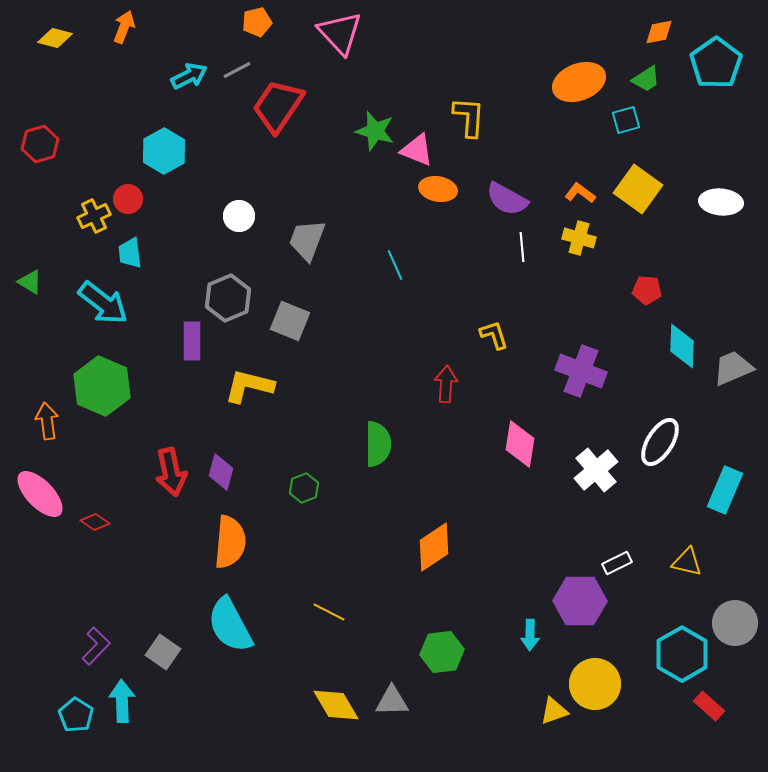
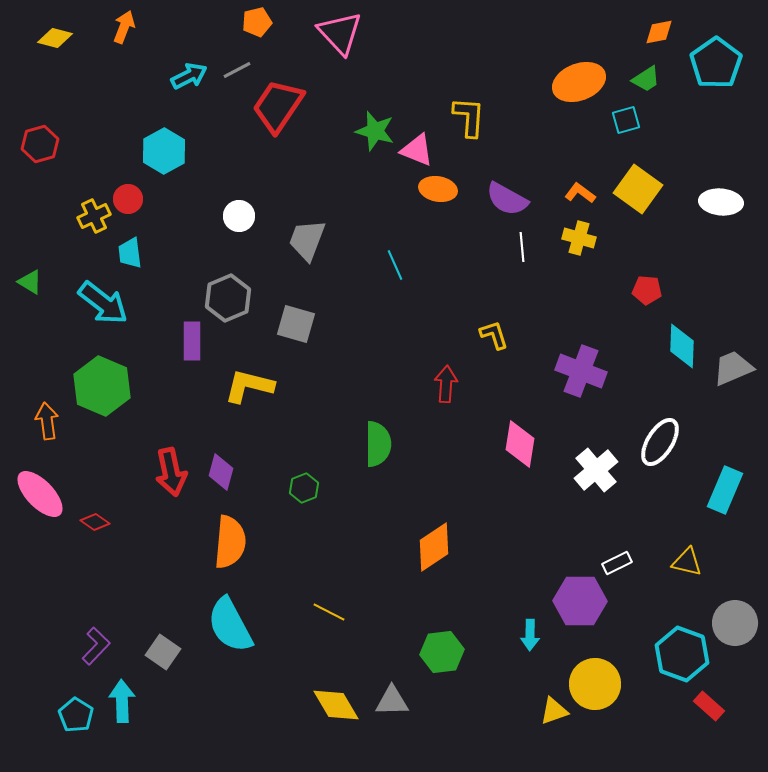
gray square at (290, 321): moved 6 px right, 3 px down; rotated 6 degrees counterclockwise
cyan hexagon at (682, 654): rotated 10 degrees counterclockwise
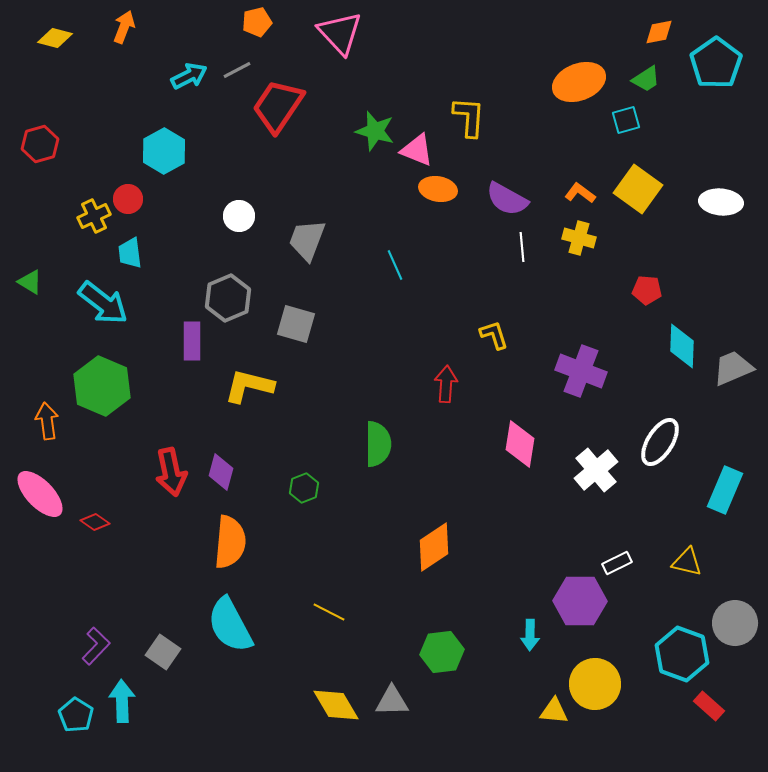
yellow triangle at (554, 711): rotated 24 degrees clockwise
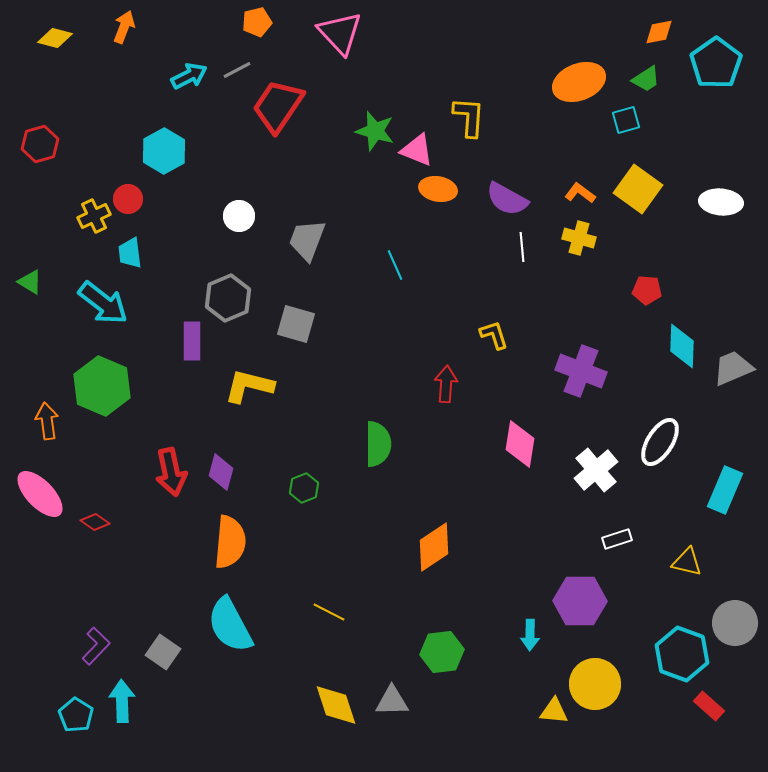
white rectangle at (617, 563): moved 24 px up; rotated 8 degrees clockwise
yellow diamond at (336, 705): rotated 12 degrees clockwise
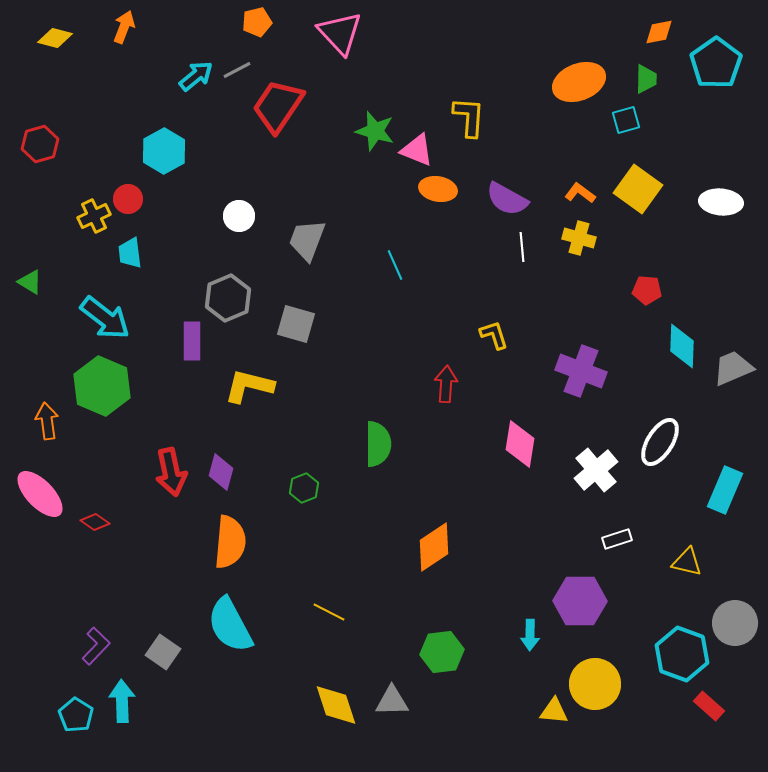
cyan arrow at (189, 76): moved 7 px right; rotated 12 degrees counterclockwise
green trapezoid at (646, 79): rotated 56 degrees counterclockwise
cyan arrow at (103, 303): moved 2 px right, 15 px down
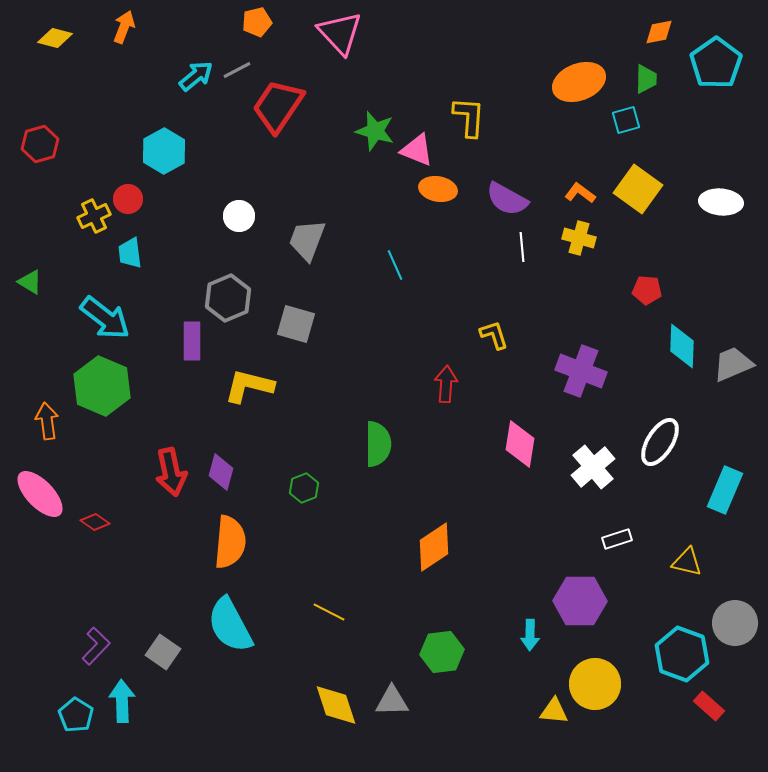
gray trapezoid at (733, 368): moved 4 px up
white cross at (596, 470): moved 3 px left, 3 px up
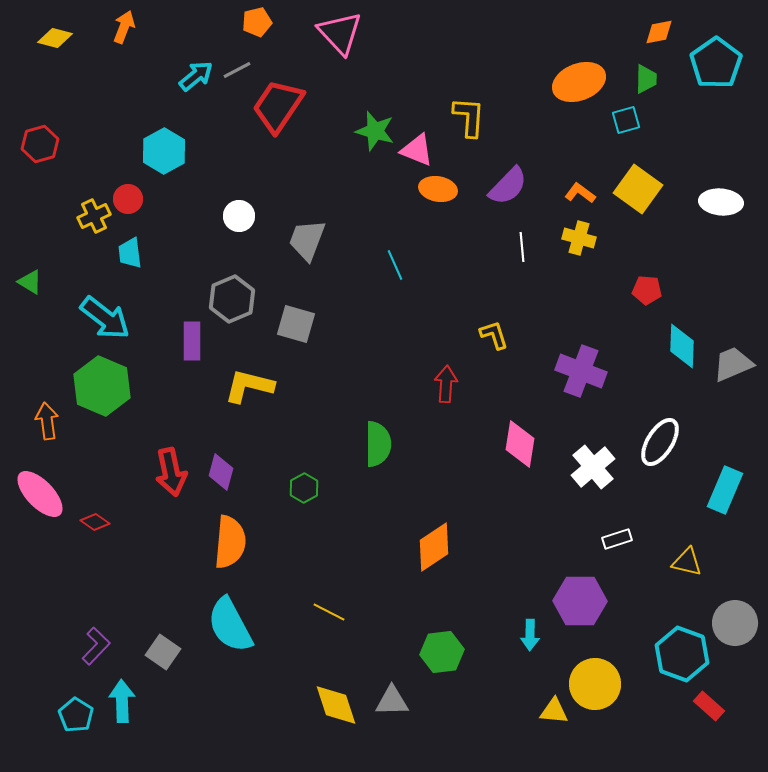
purple semicircle at (507, 199): moved 1 px right, 13 px up; rotated 75 degrees counterclockwise
gray hexagon at (228, 298): moved 4 px right, 1 px down
green hexagon at (304, 488): rotated 8 degrees counterclockwise
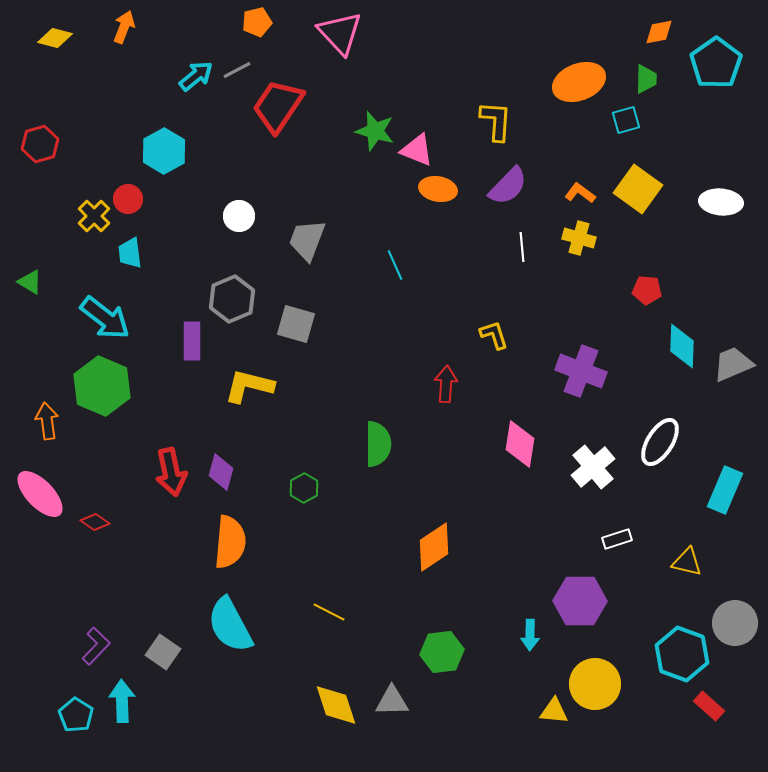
yellow L-shape at (469, 117): moved 27 px right, 4 px down
yellow cross at (94, 216): rotated 20 degrees counterclockwise
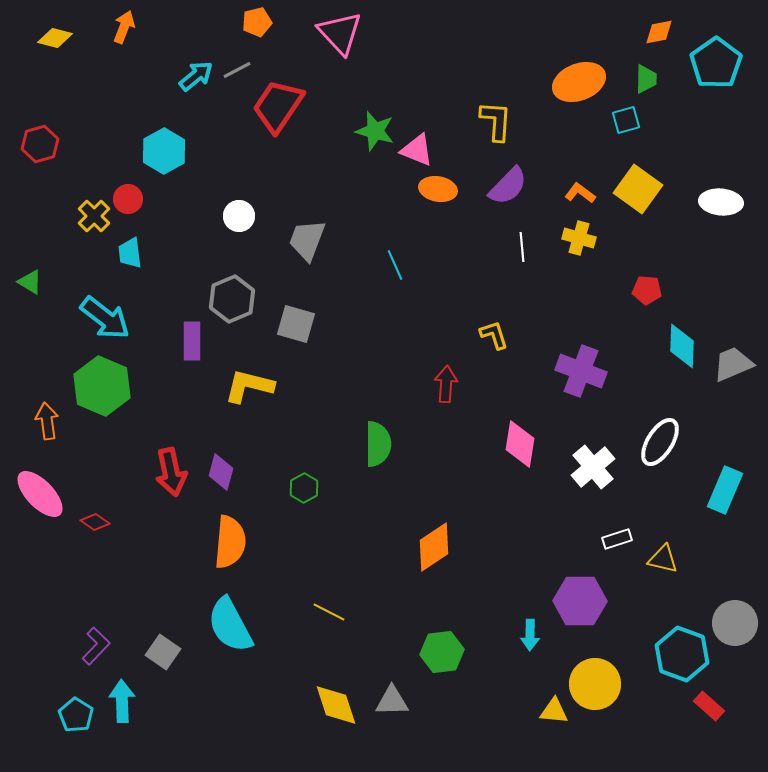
yellow triangle at (687, 562): moved 24 px left, 3 px up
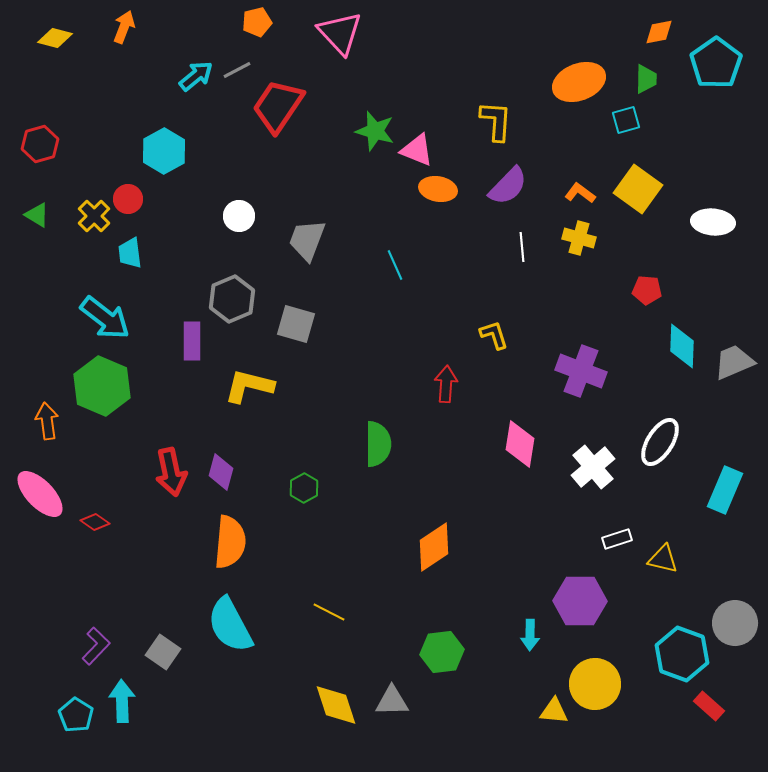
white ellipse at (721, 202): moved 8 px left, 20 px down
green triangle at (30, 282): moved 7 px right, 67 px up
gray trapezoid at (733, 364): moved 1 px right, 2 px up
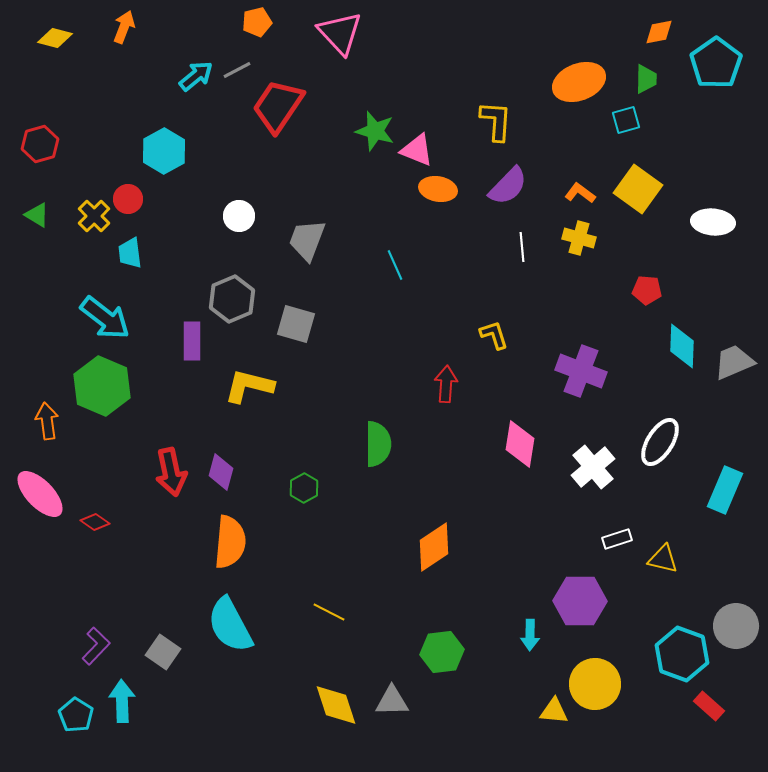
gray circle at (735, 623): moved 1 px right, 3 px down
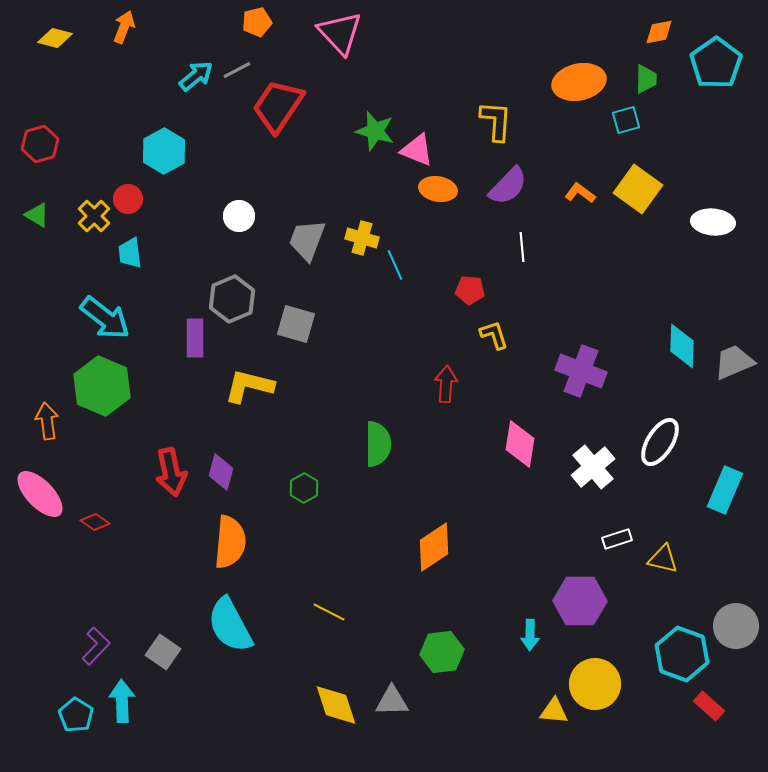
orange ellipse at (579, 82): rotated 9 degrees clockwise
yellow cross at (579, 238): moved 217 px left
red pentagon at (647, 290): moved 177 px left
purple rectangle at (192, 341): moved 3 px right, 3 px up
